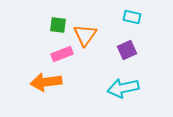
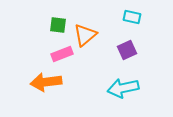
orange triangle: rotated 15 degrees clockwise
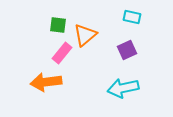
pink rectangle: moved 1 px up; rotated 30 degrees counterclockwise
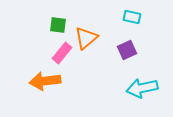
orange triangle: moved 1 px right, 3 px down
orange arrow: moved 1 px left, 1 px up
cyan arrow: moved 19 px right
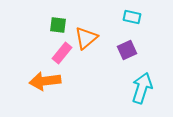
cyan arrow: rotated 120 degrees clockwise
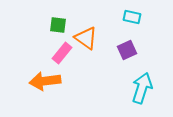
orange triangle: rotated 45 degrees counterclockwise
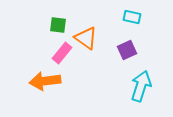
cyan arrow: moved 1 px left, 2 px up
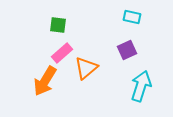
orange triangle: moved 30 px down; rotated 45 degrees clockwise
pink rectangle: rotated 10 degrees clockwise
orange arrow: rotated 52 degrees counterclockwise
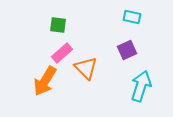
orange triangle: rotated 35 degrees counterclockwise
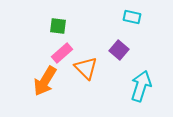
green square: moved 1 px down
purple square: moved 8 px left; rotated 24 degrees counterclockwise
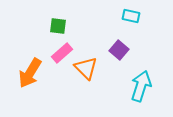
cyan rectangle: moved 1 px left, 1 px up
orange arrow: moved 15 px left, 8 px up
